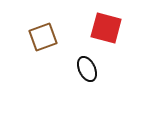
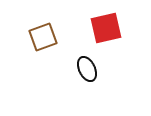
red square: rotated 28 degrees counterclockwise
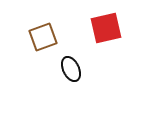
black ellipse: moved 16 px left
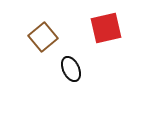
brown square: rotated 20 degrees counterclockwise
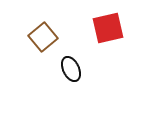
red square: moved 2 px right
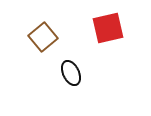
black ellipse: moved 4 px down
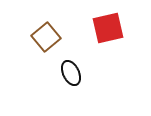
brown square: moved 3 px right
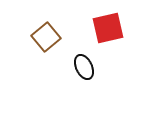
black ellipse: moved 13 px right, 6 px up
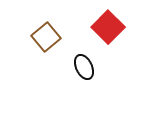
red square: moved 1 px up; rotated 32 degrees counterclockwise
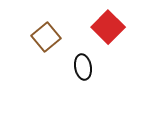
black ellipse: moved 1 px left; rotated 15 degrees clockwise
